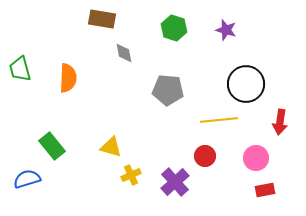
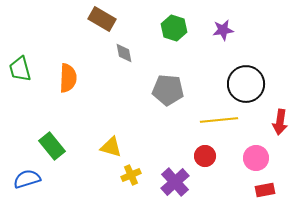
brown rectangle: rotated 20 degrees clockwise
purple star: moved 3 px left; rotated 25 degrees counterclockwise
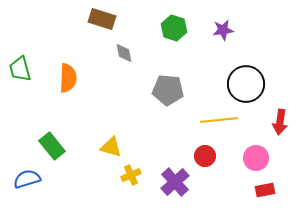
brown rectangle: rotated 12 degrees counterclockwise
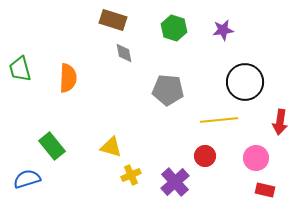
brown rectangle: moved 11 px right, 1 px down
black circle: moved 1 px left, 2 px up
red rectangle: rotated 24 degrees clockwise
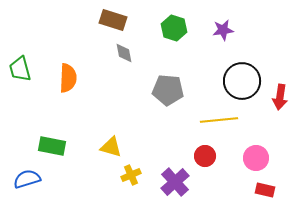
black circle: moved 3 px left, 1 px up
red arrow: moved 25 px up
green rectangle: rotated 40 degrees counterclockwise
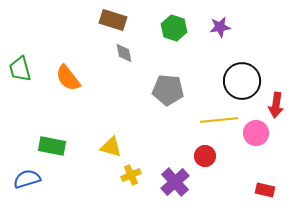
purple star: moved 3 px left, 3 px up
orange semicircle: rotated 140 degrees clockwise
red arrow: moved 4 px left, 8 px down
pink circle: moved 25 px up
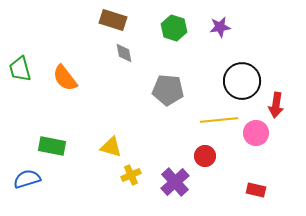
orange semicircle: moved 3 px left
red rectangle: moved 9 px left
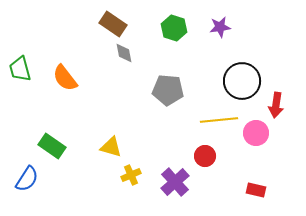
brown rectangle: moved 4 px down; rotated 16 degrees clockwise
green rectangle: rotated 24 degrees clockwise
blue semicircle: rotated 140 degrees clockwise
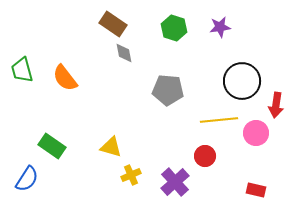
green trapezoid: moved 2 px right, 1 px down
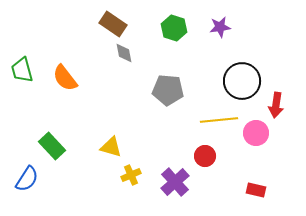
green rectangle: rotated 12 degrees clockwise
